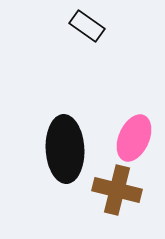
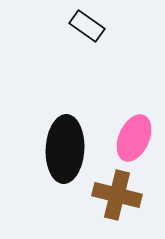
black ellipse: rotated 6 degrees clockwise
brown cross: moved 5 px down
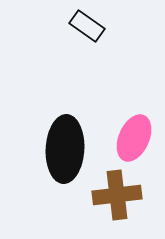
brown cross: rotated 21 degrees counterclockwise
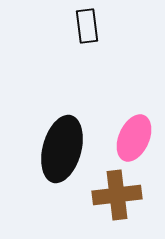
black rectangle: rotated 48 degrees clockwise
black ellipse: moved 3 px left; rotated 12 degrees clockwise
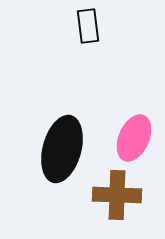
black rectangle: moved 1 px right
brown cross: rotated 9 degrees clockwise
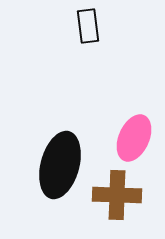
black ellipse: moved 2 px left, 16 px down
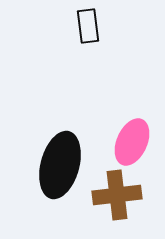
pink ellipse: moved 2 px left, 4 px down
brown cross: rotated 9 degrees counterclockwise
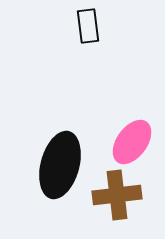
pink ellipse: rotated 12 degrees clockwise
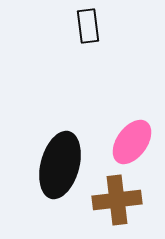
brown cross: moved 5 px down
